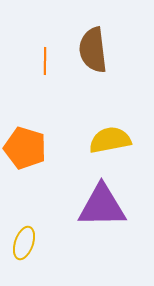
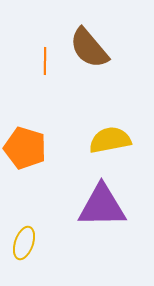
brown semicircle: moved 4 px left, 2 px up; rotated 33 degrees counterclockwise
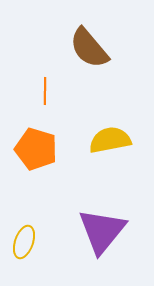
orange line: moved 30 px down
orange pentagon: moved 11 px right, 1 px down
purple triangle: moved 25 px down; rotated 50 degrees counterclockwise
yellow ellipse: moved 1 px up
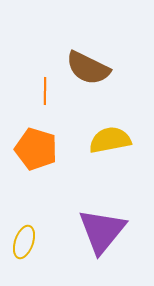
brown semicircle: moved 1 px left, 20 px down; rotated 24 degrees counterclockwise
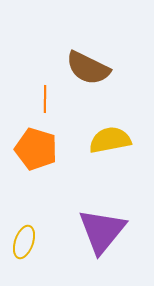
orange line: moved 8 px down
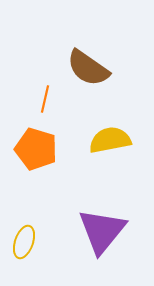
brown semicircle: rotated 9 degrees clockwise
orange line: rotated 12 degrees clockwise
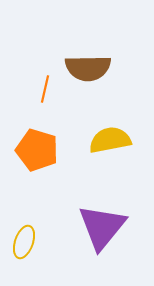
brown semicircle: rotated 36 degrees counterclockwise
orange line: moved 10 px up
orange pentagon: moved 1 px right, 1 px down
purple triangle: moved 4 px up
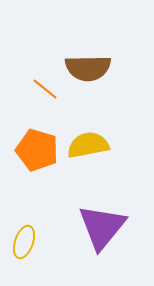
orange line: rotated 64 degrees counterclockwise
yellow semicircle: moved 22 px left, 5 px down
